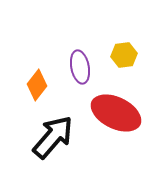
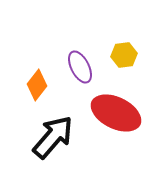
purple ellipse: rotated 16 degrees counterclockwise
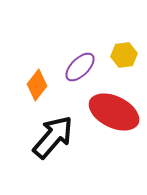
purple ellipse: rotated 72 degrees clockwise
red ellipse: moved 2 px left, 1 px up
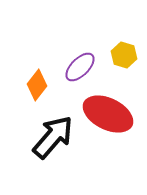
yellow hexagon: rotated 25 degrees clockwise
red ellipse: moved 6 px left, 2 px down
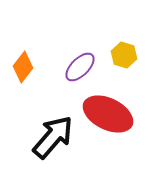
orange diamond: moved 14 px left, 18 px up
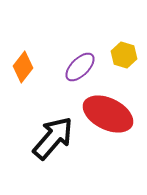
black arrow: moved 1 px down
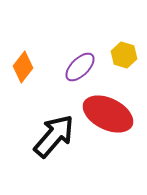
black arrow: moved 1 px right, 2 px up
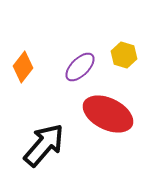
black arrow: moved 10 px left, 9 px down
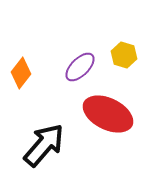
orange diamond: moved 2 px left, 6 px down
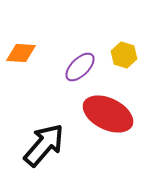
orange diamond: moved 20 px up; rotated 56 degrees clockwise
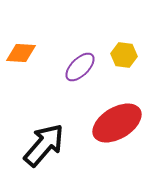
yellow hexagon: rotated 10 degrees counterclockwise
red ellipse: moved 9 px right, 9 px down; rotated 57 degrees counterclockwise
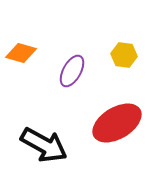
orange diamond: rotated 12 degrees clockwise
purple ellipse: moved 8 px left, 4 px down; rotated 16 degrees counterclockwise
black arrow: rotated 78 degrees clockwise
